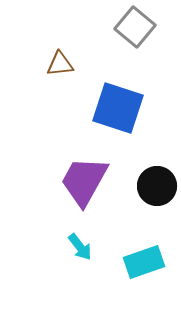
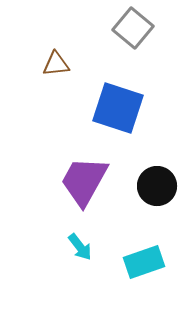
gray square: moved 2 px left, 1 px down
brown triangle: moved 4 px left
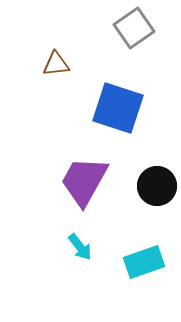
gray square: moved 1 px right; rotated 15 degrees clockwise
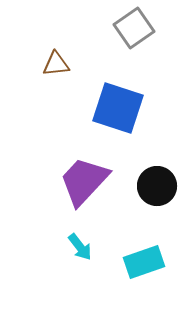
purple trapezoid: rotated 14 degrees clockwise
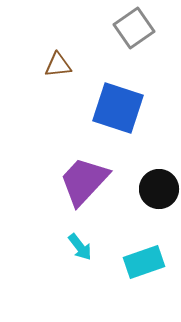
brown triangle: moved 2 px right, 1 px down
black circle: moved 2 px right, 3 px down
